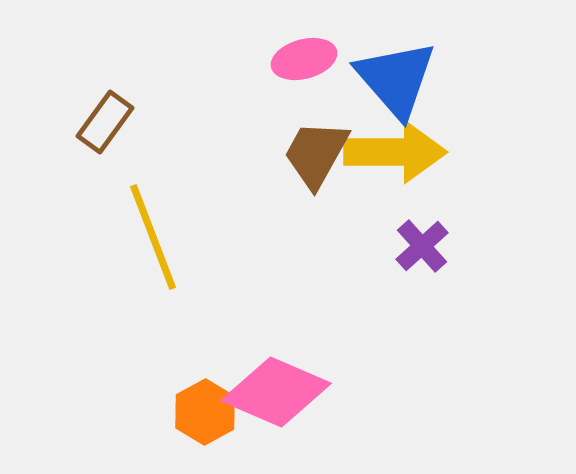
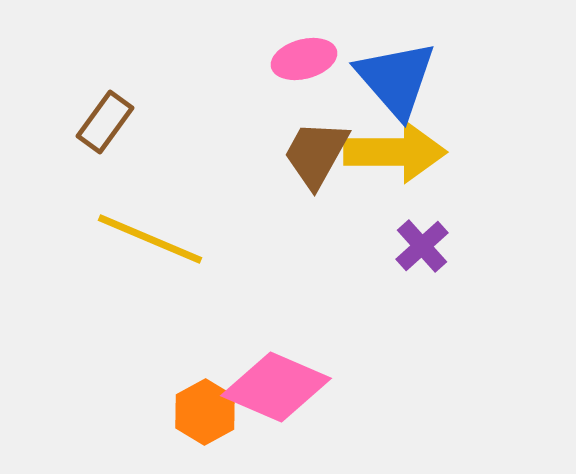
yellow line: moved 3 px left, 2 px down; rotated 46 degrees counterclockwise
pink diamond: moved 5 px up
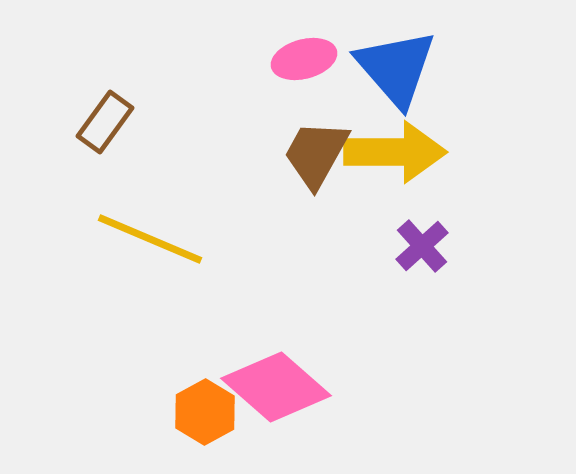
blue triangle: moved 11 px up
pink diamond: rotated 18 degrees clockwise
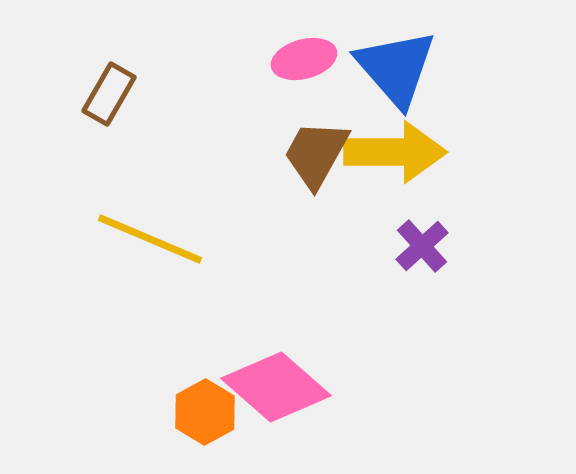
brown rectangle: moved 4 px right, 28 px up; rotated 6 degrees counterclockwise
